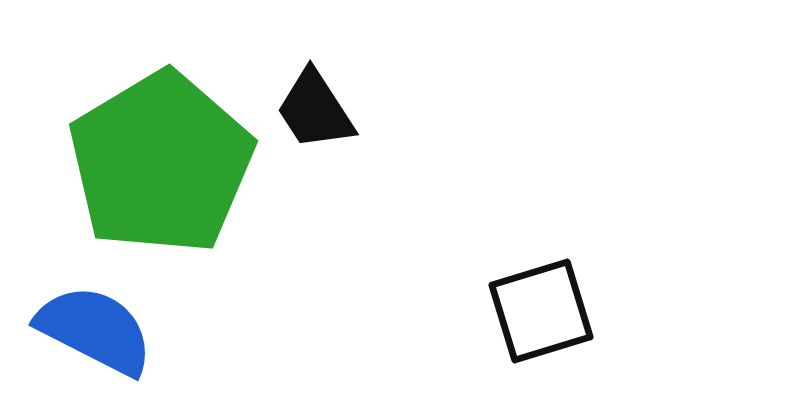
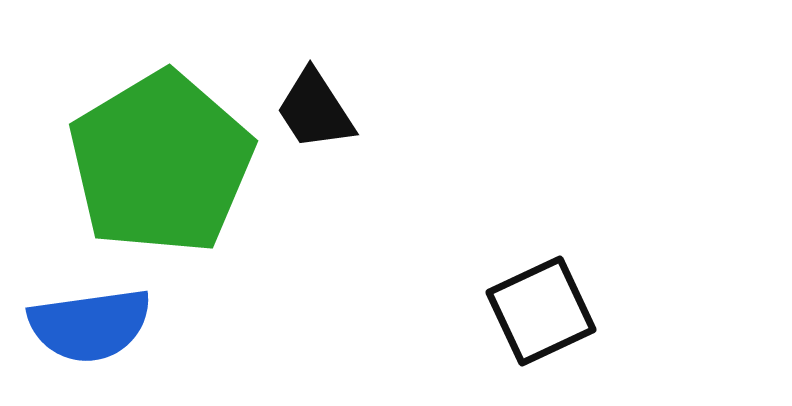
black square: rotated 8 degrees counterclockwise
blue semicircle: moved 5 px left, 5 px up; rotated 145 degrees clockwise
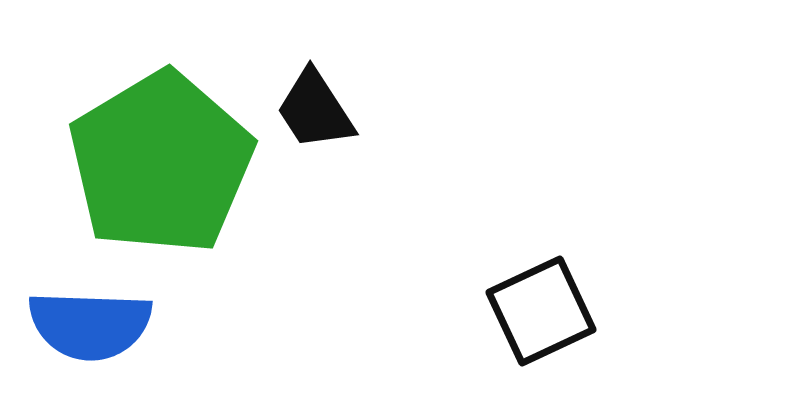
blue semicircle: rotated 10 degrees clockwise
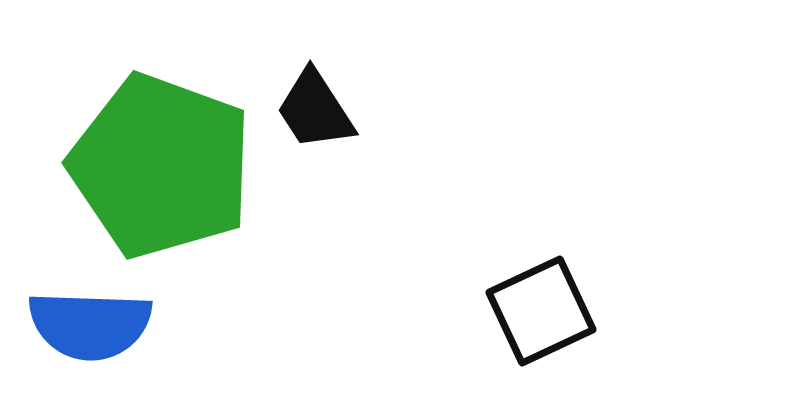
green pentagon: moved 3 px down; rotated 21 degrees counterclockwise
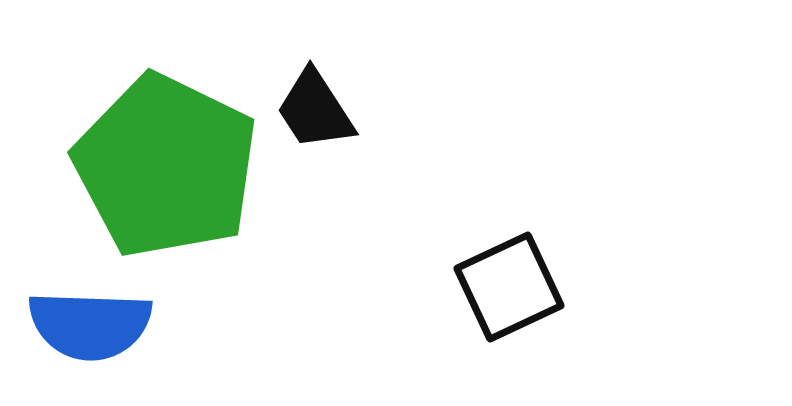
green pentagon: moved 5 px right; rotated 6 degrees clockwise
black square: moved 32 px left, 24 px up
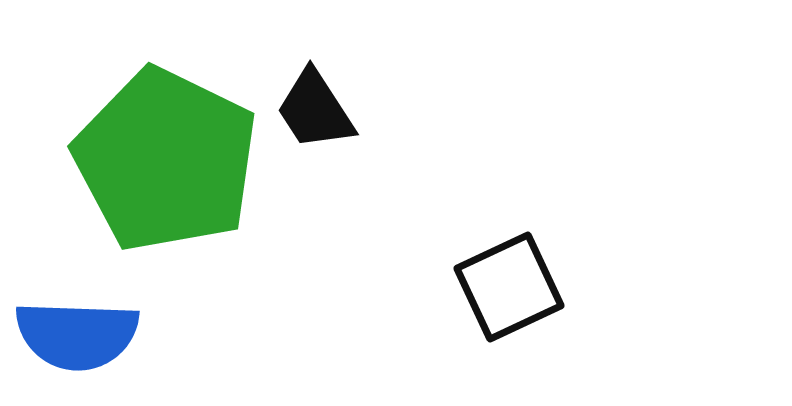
green pentagon: moved 6 px up
blue semicircle: moved 13 px left, 10 px down
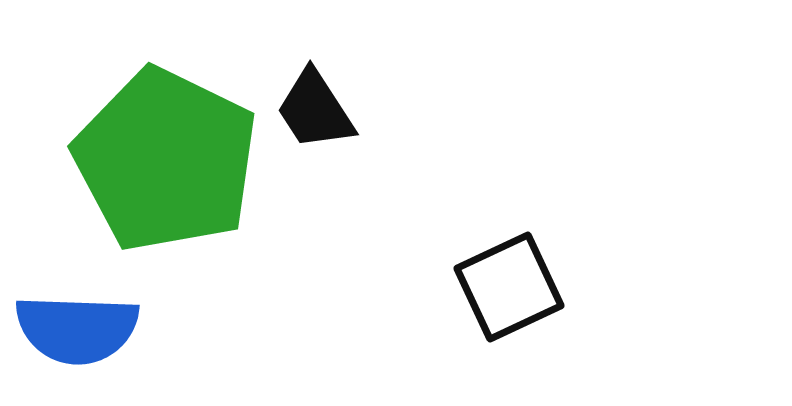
blue semicircle: moved 6 px up
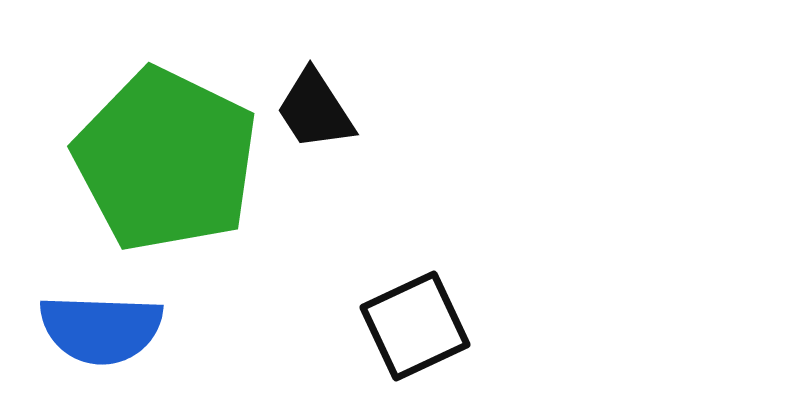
black square: moved 94 px left, 39 px down
blue semicircle: moved 24 px right
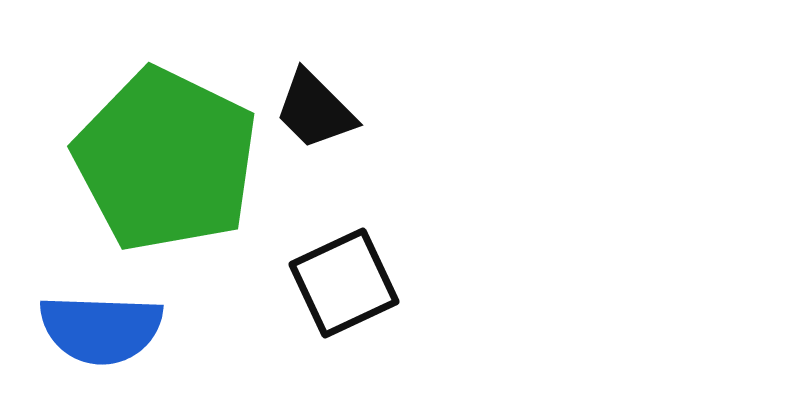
black trapezoid: rotated 12 degrees counterclockwise
black square: moved 71 px left, 43 px up
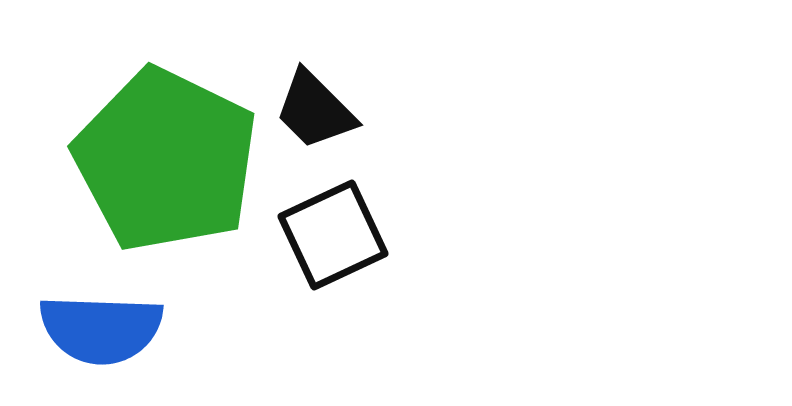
black square: moved 11 px left, 48 px up
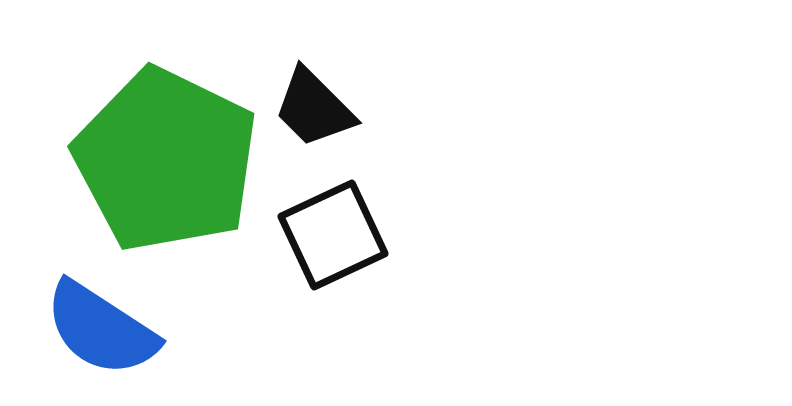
black trapezoid: moved 1 px left, 2 px up
blue semicircle: rotated 31 degrees clockwise
